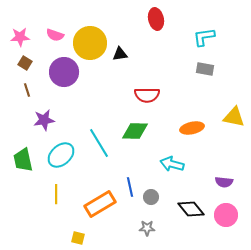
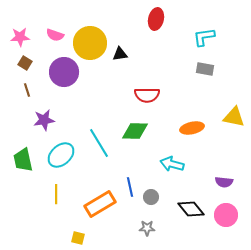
red ellipse: rotated 25 degrees clockwise
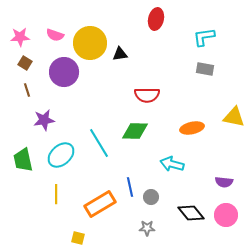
black diamond: moved 4 px down
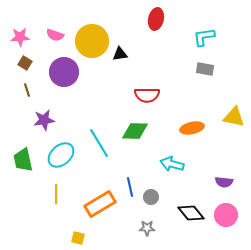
yellow circle: moved 2 px right, 2 px up
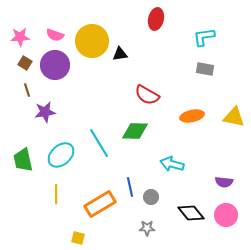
purple circle: moved 9 px left, 7 px up
red semicircle: rotated 30 degrees clockwise
purple star: moved 1 px right, 8 px up
orange ellipse: moved 12 px up
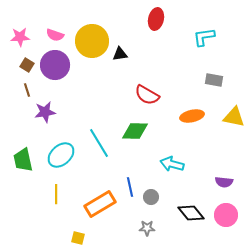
brown square: moved 2 px right, 2 px down
gray rectangle: moved 9 px right, 11 px down
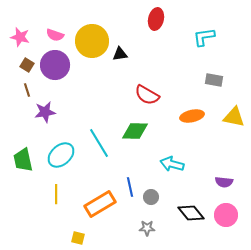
pink star: rotated 18 degrees clockwise
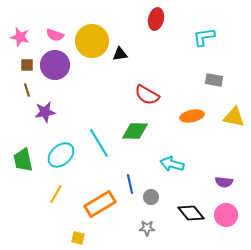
brown square: rotated 32 degrees counterclockwise
blue line: moved 3 px up
yellow line: rotated 30 degrees clockwise
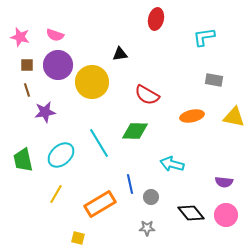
yellow circle: moved 41 px down
purple circle: moved 3 px right
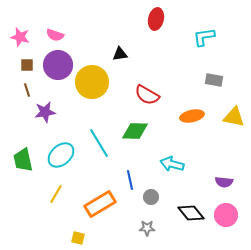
blue line: moved 4 px up
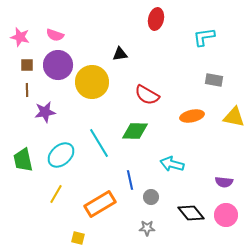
brown line: rotated 16 degrees clockwise
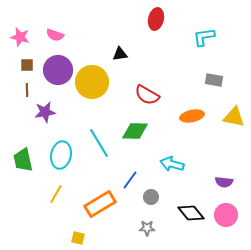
purple circle: moved 5 px down
cyan ellipse: rotated 36 degrees counterclockwise
blue line: rotated 48 degrees clockwise
